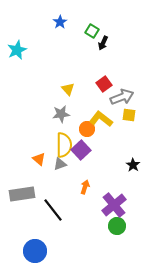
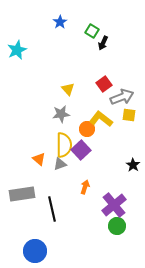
black line: moved 1 px left, 1 px up; rotated 25 degrees clockwise
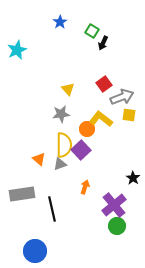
black star: moved 13 px down
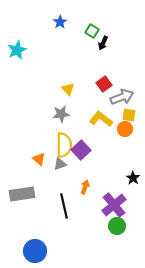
orange circle: moved 38 px right
black line: moved 12 px right, 3 px up
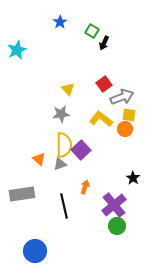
black arrow: moved 1 px right
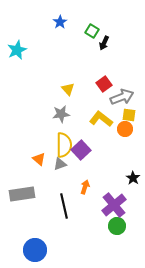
blue circle: moved 1 px up
